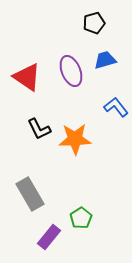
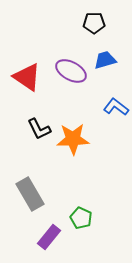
black pentagon: rotated 15 degrees clockwise
purple ellipse: rotated 40 degrees counterclockwise
blue L-shape: rotated 15 degrees counterclockwise
orange star: moved 2 px left
green pentagon: rotated 15 degrees counterclockwise
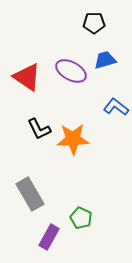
purple rectangle: rotated 10 degrees counterclockwise
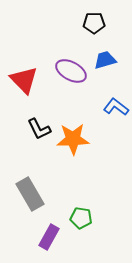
red triangle: moved 3 px left, 3 px down; rotated 12 degrees clockwise
green pentagon: rotated 15 degrees counterclockwise
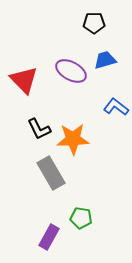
gray rectangle: moved 21 px right, 21 px up
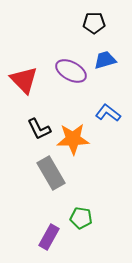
blue L-shape: moved 8 px left, 6 px down
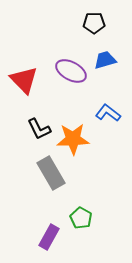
green pentagon: rotated 20 degrees clockwise
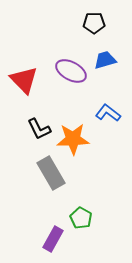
purple rectangle: moved 4 px right, 2 px down
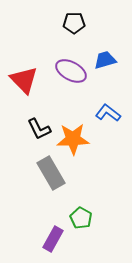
black pentagon: moved 20 px left
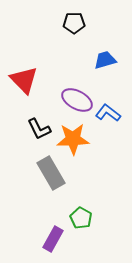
purple ellipse: moved 6 px right, 29 px down
